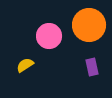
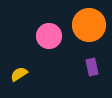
yellow semicircle: moved 6 px left, 9 px down
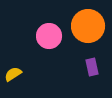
orange circle: moved 1 px left, 1 px down
yellow semicircle: moved 6 px left
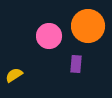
purple rectangle: moved 16 px left, 3 px up; rotated 18 degrees clockwise
yellow semicircle: moved 1 px right, 1 px down
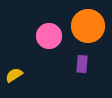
purple rectangle: moved 6 px right
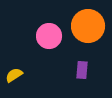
purple rectangle: moved 6 px down
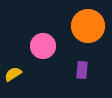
pink circle: moved 6 px left, 10 px down
yellow semicircle: moved 1 px left, 1 px up
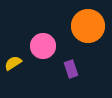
purple rectangle: moved 11 px left, 1 px up; rotated 24 degrees counterclockwise
yellow semicircle: moved 11 px up
